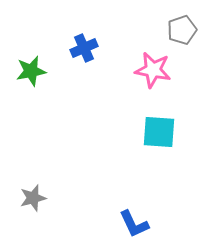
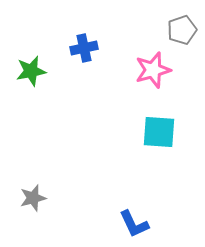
blue cross: rotated 12 degrees clockwise
pink star: rotated 27 degrees counterclockwise
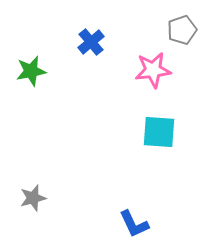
blue cross: moved 7 px right, 6 px up; rotated 28 degrees counterclockwise
pink star: rotated 9 degrees clockwise
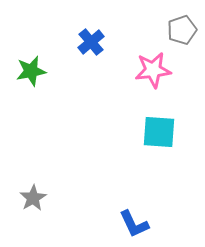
gray star: rotated 16 degrees counterclockwise
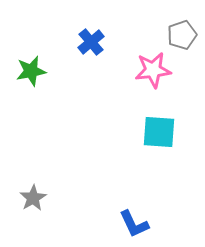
gray pentagon: moved 5 px down
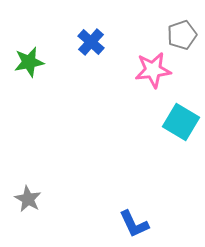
blue cross: rotated 8 degrees counterclockwise
green star: moved 2 px left, 9 px up
cyan square: moved 22 px right, 10 px up; rotated 27 degrees clockwise
gray star: moved 5 px left, 1 px down; rotated 12 degrees counterclockwise
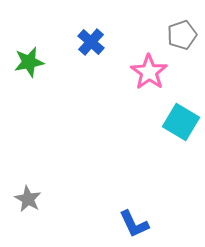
pink star: moved 4 px left, 2 px down; rotated 30 degrees counterclockwise
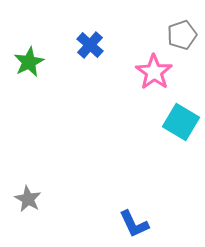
blue cross: moved 1 px left, 3 px down
green star: rotated 16 degrees counterclockwise
pink star: moved 5 px right
